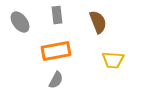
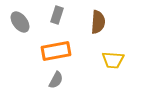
gray rectangle: rotated 24 degrees clockwise
brown semicircle: rotated 25 degrees clockwise
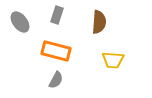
brown semicircle: moved 1 px right
orange rectangle: rotated 24 degrees clockwise
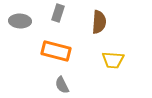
gray rectangle: moved 1 px right, 2 px up
gray ellipse: moved 1 px up; rotated 50 degrees counterclockwise
gray semicircle: moved 6 px right, 5 px down; rotated 126 degrees clockwise
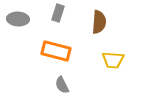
gray ellipse: moved 2 px left, 2 px up
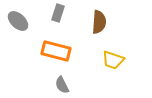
gray ellipse: moved 2 px down; rotated 40 degrees clockwise
yellow trapezoid: rotated 15 degrees clockwise
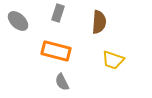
gray semicircle: moved 3 px up
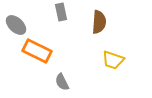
gray rectangle: moved 3 px right, 1 px up; rotated 30 degrees counterclockwise
gray ellipse: moved 2 px left, 4 px down
orange rectangle: moved 19 px left; rotated 12 degrees clockwise
